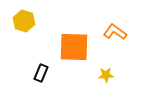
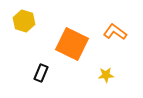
orange square: moved 2 px left, 3 px up; rotated 24 degrees clockwise
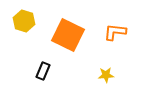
orange L-shape: rotated 30 degrees counterclockwise
orange square: moved 4 px left, 9 px up
black rectangle: moved 2 px right, 2 px up
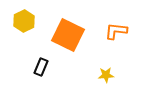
yellow hexagon: rotated 15 degrees clockwise
orange L-shape: moved 1 px right, 1 px up
black rectangle: moved 2 px left, 4 px up
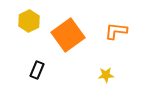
yellow hexagon: moved 5 px right
orange square: rotated 28 degrees clockwise
black rectangle: moved 4 px left, 3 px down
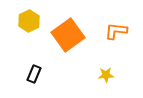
black rectangle: moved 3 px left, 4 px down
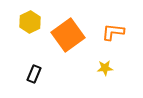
yellow hexagon: moved 1 px right, 1 px down
orange L-shape: moved 3 px left, 1 px down
yellow star: moved 1 px left, 7 px up
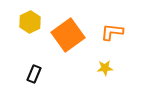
orange L-shape: moved 1 px left
